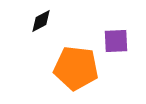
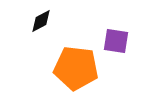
purple square: rotated 12 degrees clockwise
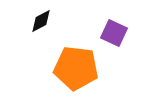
purple square: moved 2 px left, 8 px up; rotated 16 degrees clockwise
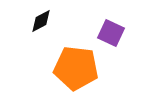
purple square: moved 3 px left
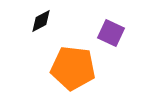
orange pentagon: moved 3 px left
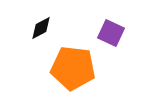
black diamond: moved 7 px down
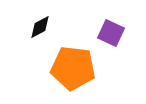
black diamond: moved 1 px left, 1 px up
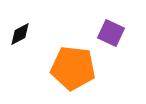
black diamond: moved 20 px left, 7 px down
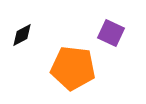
black diamond: moved 2 px right, 1 px down
